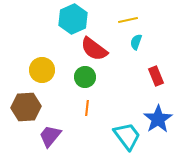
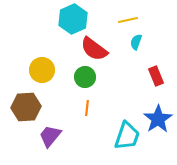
cyan trapezoid: rotated 56 degrees clockwise
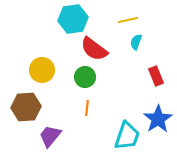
cyan hexagon: rotated 16 degrees clockwise
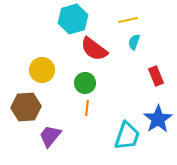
cyan hexagon: rotated 8 degrees counterclockwise
cyan semicircle: moved 2 px left
green circle: moved 6 px down
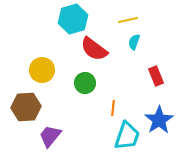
orange line: moved 26 px right
blue star: moved 1 px right, 1 px down
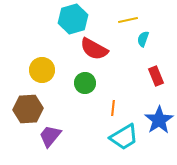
cyan semicircle: moved 9 px right, 3 px up
red semicircle: rotated 8 degrees counterclockwise
brown hexagon: moved 2 px right, 2 px down
cyan trapezoid: moved 3 px left, 1 px down; rotated 40 degrees clockwise
